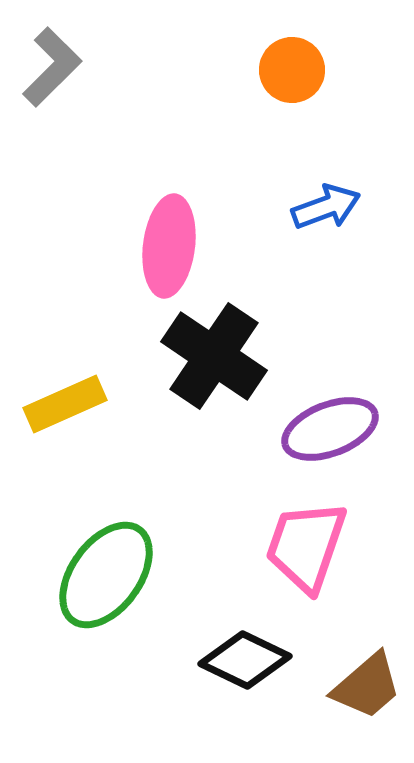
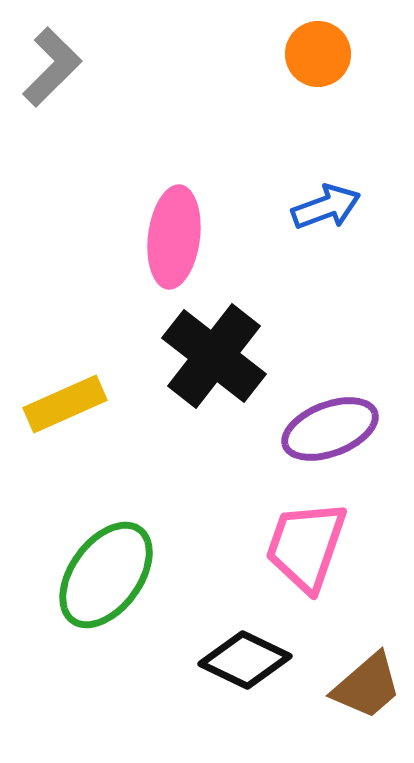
orange circle: moved 26 px right, 16 px up
pink ellipse: moved 5 px right, 9 px up
black cross: rotated 4 degrees clockwise
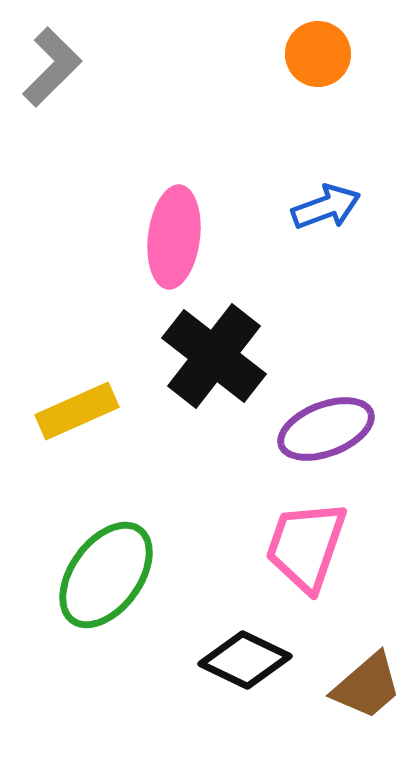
yellow rectangle: moved 12 px right, 7 px down
purple ellipse: moved 4 px left
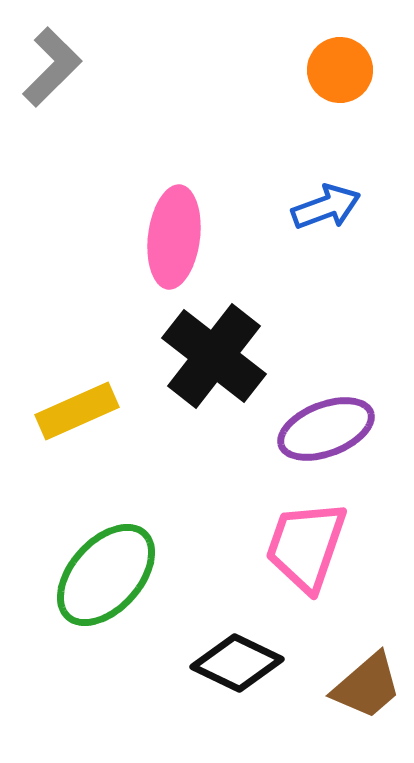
orange circle: moved 22 px right, 16 px down
green ellipse: rotated 6 degrees clockwise
black diamond: moved 8 px left, 3 px down
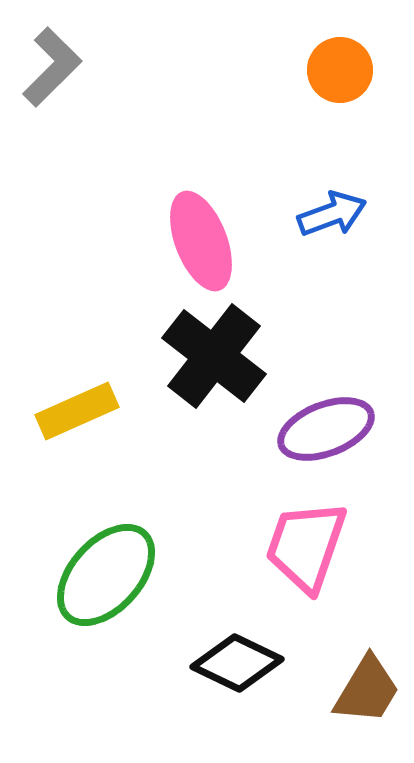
blue arrow: moved 6 px right, 7 px down
pink ellipse: moved 27 px right, 4 px down; rotated 28 degrees counterclockwise
brown trapezoid: moved 4 px down; rotated 18 degrees counterclockwise
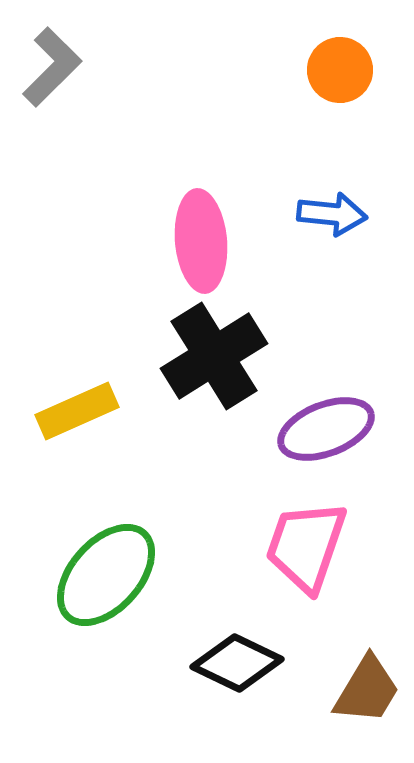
blue arrow: rotated 26 degrees clockwise
pink ellipse: rotated 16 degrees clockwise
black cross: rotated 20 degrees clockwise
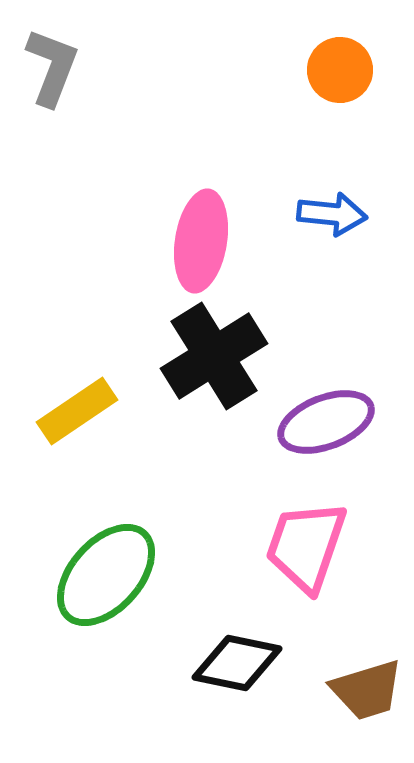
gray L-shape: rotated 24 degrees counterclockwise
pink ellipse: rotated 14 degrees clockwise
yellow rectangle: rotated 10 degrees counterclockwise
purple ellipse: moved 7 px up
black diamond: rotated 14 degrees counterclockwise
brown trapezoid: rotated 42 degrees clockwise
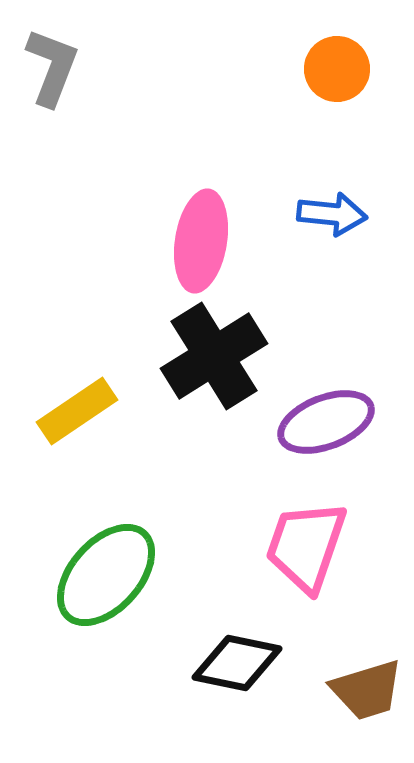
orange circle: moved 3 px left, 1 px up
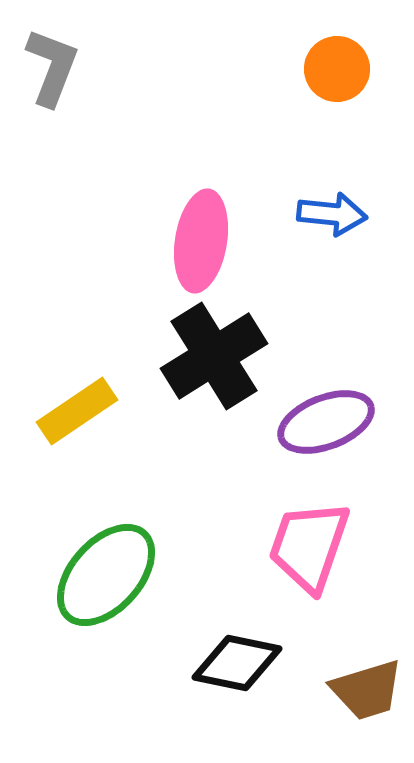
pink trapezoid: moved 3 px right
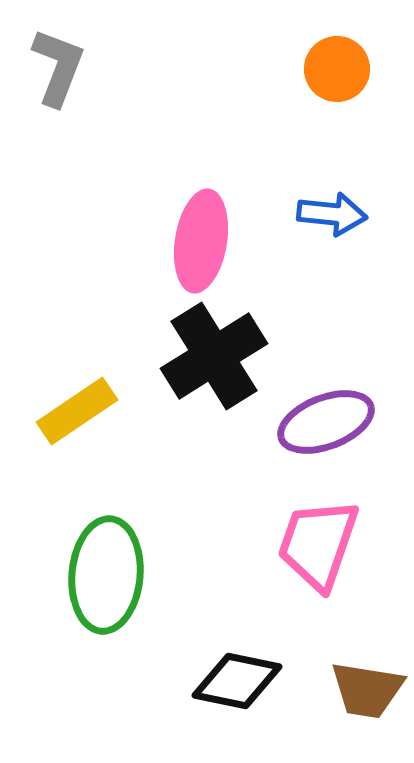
gray L-shape: moved 6 px right
pink trapezoid: moved 9 px right, 2 px up
green ellipse: rotated 37 degrees counterclockwise
black diamond: moved 18 px down
brown trapezoid: rotated 26 degrees clockwise
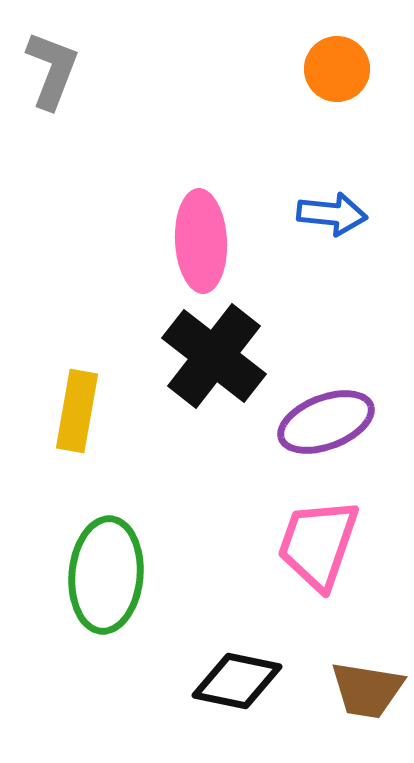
gray L-shape: moved 6 px left, 3 px down
pink ellipse: rotated 12 degrees counterclockwise
black cross: rotated 20 degrees counterclockwise
yellow rectangle: rotated 46 degrees counterclockwise
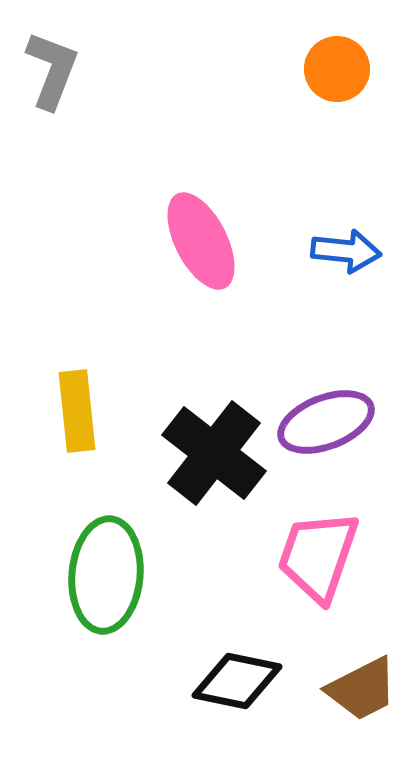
blue arrow: moved 14 px right, 37 px down
pink ellipse: rotated 24 degrees counterclockwise
black cross: moved 97 px down
yellow rectangle: rotated 16 degrees counterclockwise
pink trapezoid: moved 12 px down
brown trapezoid: moved 5 px left, 1 px up; rotated 36 degrees counterclockwise
